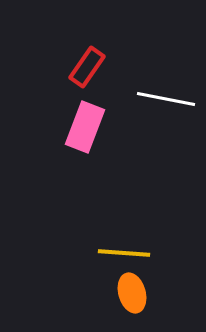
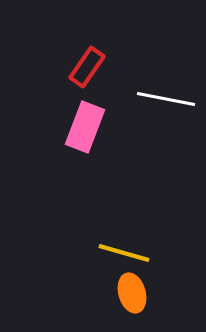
yellow line: rotated 12 degrees clockwise
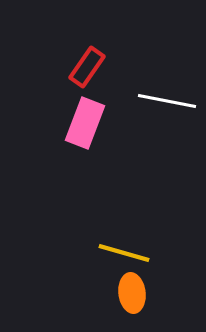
white line: moved 1 px right, 2 px down
pink rectangle: moved 4 px up
orange ellipse: rotated 9 degrees clockwise
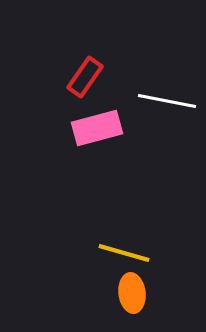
red rectangle: moved 2 px left, 10 px down
pink rectangle: moved 12 px right, 5 px down; rotated 54 degrees clockwise
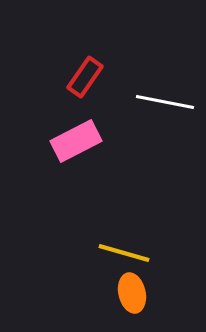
white line: moved 2 px left, 1 px down
pink rectangle: moved 21 px left, 13 px down; rotated 12 degrees counterclockwise
orange ellipse: rotated 6 degrees counterclockwise
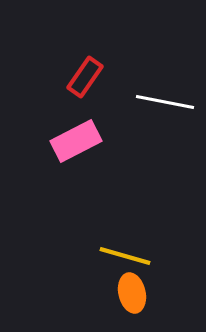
yellow line: moved 1 px right, 3 px down
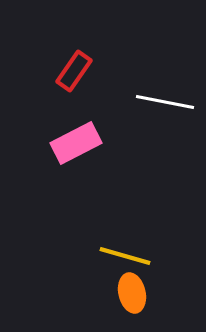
red rectangle: moved 11 px left, 6 px up
pink rectangle: moved 2 px down
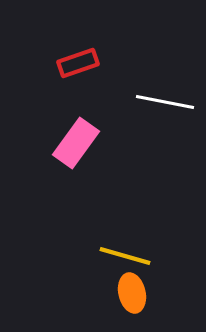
red rectangle: moved 4 px right, 8 px up; rotated 36 degrees clockwise
pink rectangle: rotated 27 degrees counterclockwise
